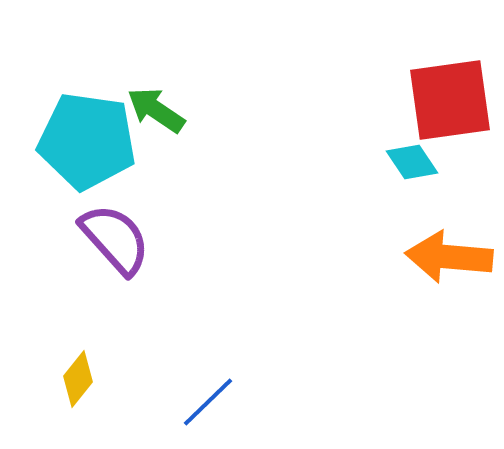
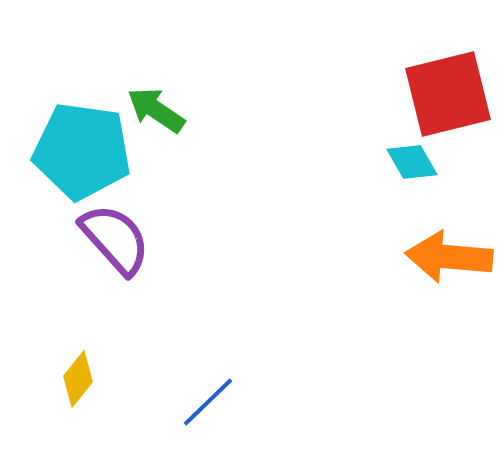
red square: moved 2 px left, 6 px up; rotated 6 degrees counterclockwise
cyan pentagon: moved 5 px left, 10 px down
cyan diamond: rotated 4 degrees clockwise
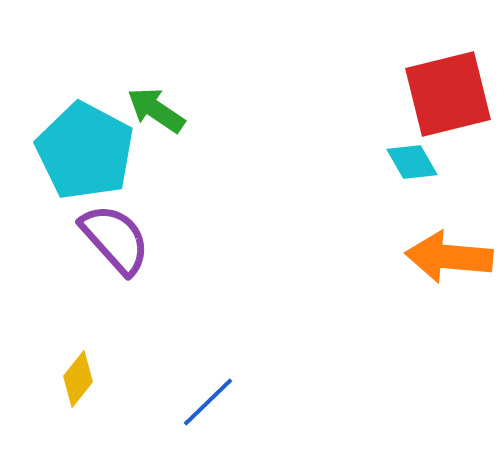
cyan pentagon: moved 3 px right; rotated 20 degrees clockwise
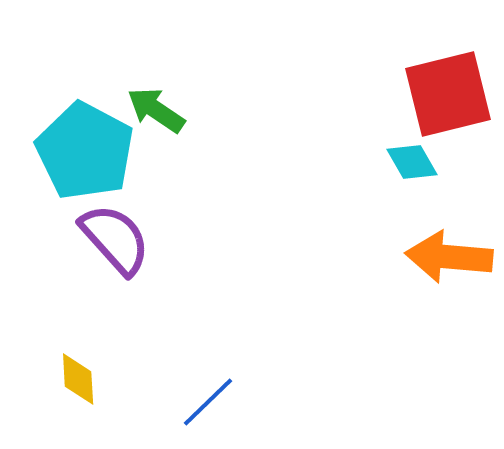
yellow diamond: rotated 42 degrees counterclockwise
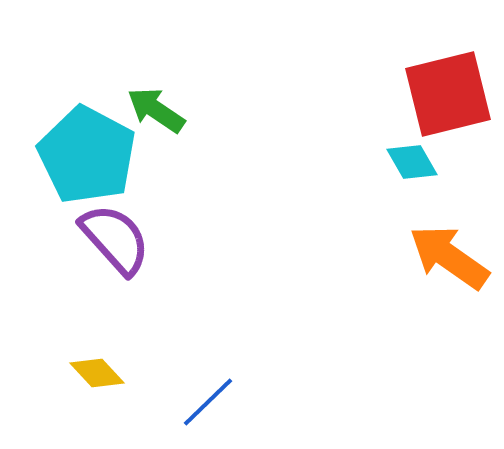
cyan pentagon: moved 2 px right, 4 px down
orange arrow: rotated 30 degrees clockwise
yellow diamond: moved 19 px right, 6 px up; rotated 40 degrees counterclockwise
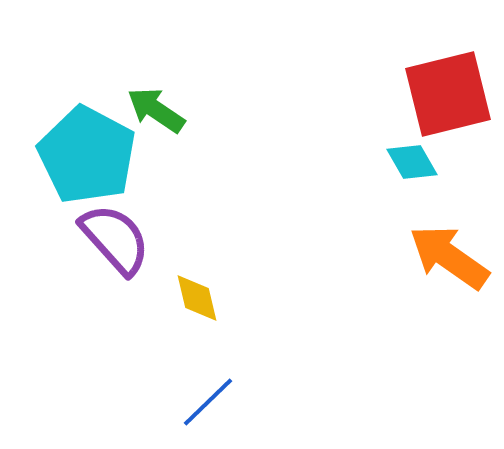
yellow diamond: moved 100 px right, 75 px up; rotated 30 degrees clockwise
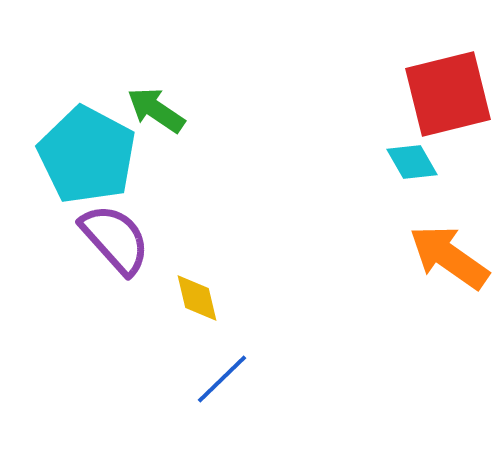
blue line: moved 14 px right, 23 px up
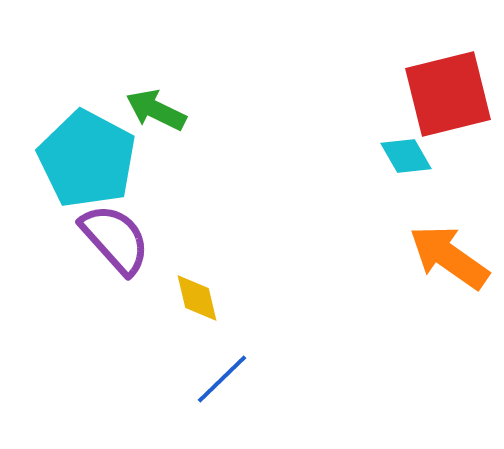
green arrow: rotated 8 degrees counterclockwise
cyan pentagon: moved 4 px down
cyan diamond: moved 6 px left, 6 px up
